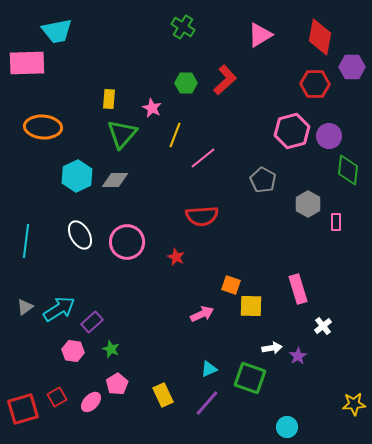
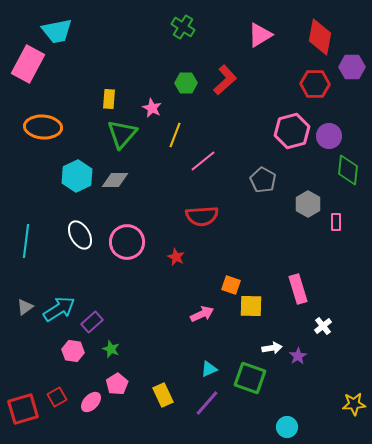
pink rectangle at (27, 63): moved 1 px right, 1 px down; rotated 60 degrees counterclockwise
pink line at (203, 158): moved 3 px down
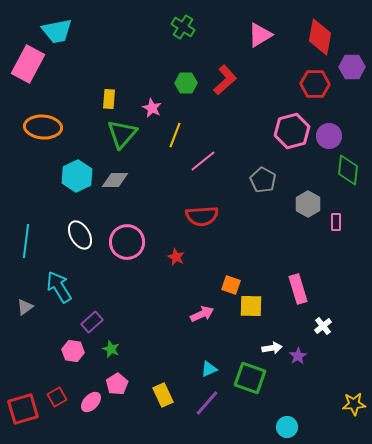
cyan arrow at (59, 309): moved 22 px up; rotated 88 degrees counterclockwise
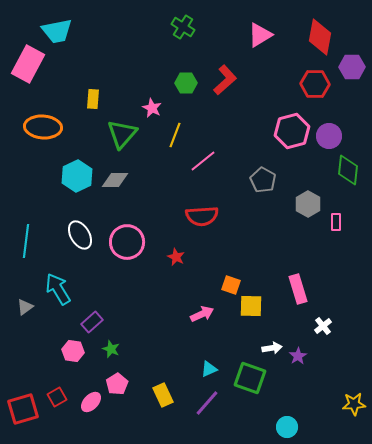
yellow rectangle at (109, 99): moved 16 px left
cyan arrow at (59, 287): moved 1 px left, 2 px down
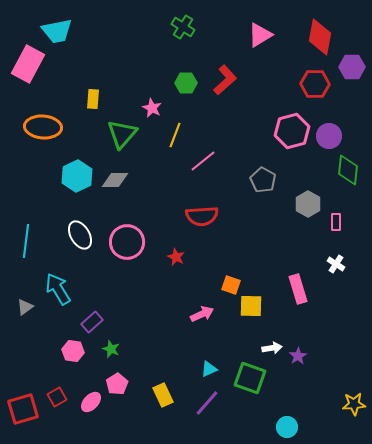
white cross at (323, 326): moved 13 px right, 62 px up; rotated 18 degrees counterclockwise
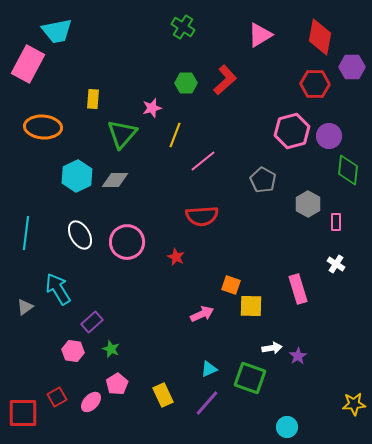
pink star at (152, 108): rotated 30 degrees clockwise
cyan line at (26, 241): moved 8 px up
red square at (23, 409): moved 4 px down; rotated 16 degrees clockwise
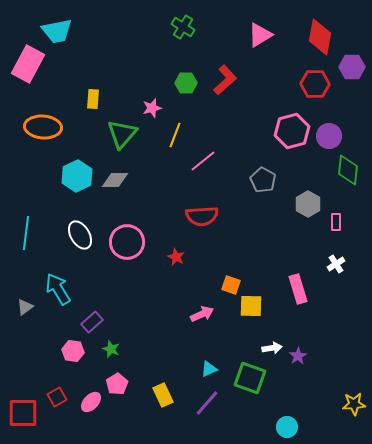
white cross at (336, 264): rotated 24 degrees clockwise
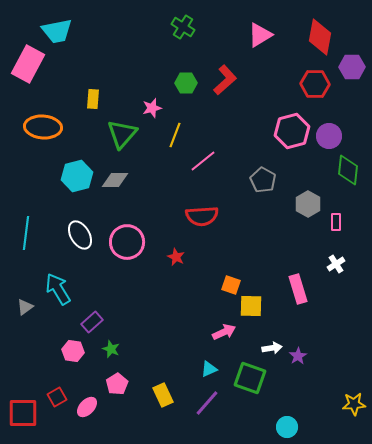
cyan hexagon at (77, 176): rotated 12 degrees clockwise
pink arrow at (202, 314): moved 22 px right, 18 px down
pink ellipse at (91, 402): moved 4 px left, 5 px down
